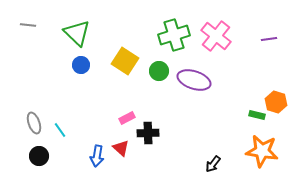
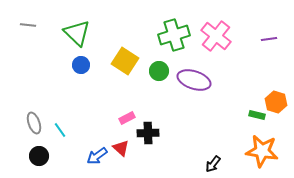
blue arrow: rotated 45 degrees clockwise
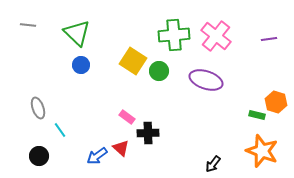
green cross: rotated 12 degrees clockwise
yellow square: moved 8 px right
purple ellipse: moved 12 px right
pink rectangle: moved 1 px up; rotated 63 degrees clockwise
gray ellipse: moved 4 px right, 15 px up
orange star: rotated 12 degrees clockwise
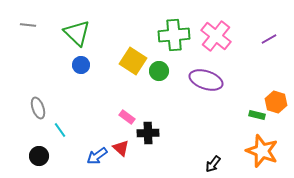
purple line: rotated 21 degrees counterclockwise
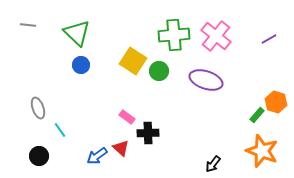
green rectangle: rotated 63 degrees counterclockwise
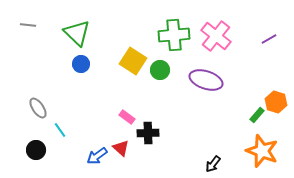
blue circle: moved 1 px up
green circle: moved 1 px right, 1 px up
gray ellipse: rotated 15 degrees counterclockwise
black circle: moved 3 px left, 6 px up
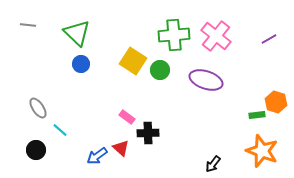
green rectangle: rotated 42 degrees clockwise
cyan line: rotated 14 degrees counterclockwise
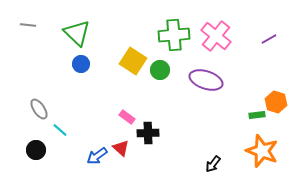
gray ellipse: moved 1 px right, 1 px down
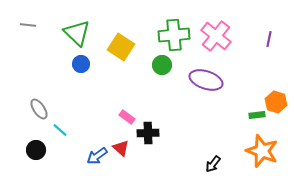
purple line: rotated 49 degrees counterclockwise
yellow square: moved 12 px left, 14 px up
green circle: moved 2 px right, 5 px up
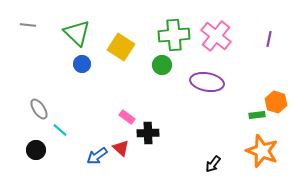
blue circle: moved 1 px right
purple ellipse: moved 1 px right, 2 px down; rotated 8 degrees counterclockwise
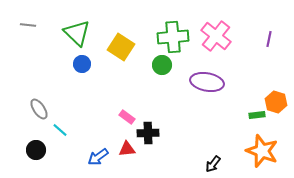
green cross: moved 1 px left, 2 px down
red triangle: moved 6 px right, 1 px down; rotated 48 degrees counterclockwise
blue arrow: moved 1 px right, 1 px down
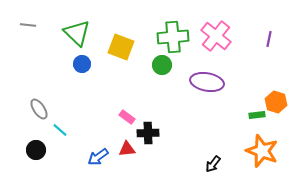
yellow square: rotated 12 degrees counterclockwise
